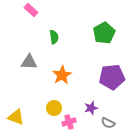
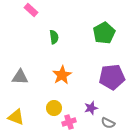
gray triangle: moved 9 px left, 15 px down
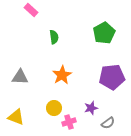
gray semicircle: rotated 64 degrees counterclockwise
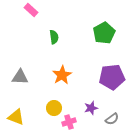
gray semicircle: moved 4 px right, 4 px up
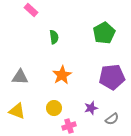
yellow triangle: moved 1 px right, 6 px up
pink cross: moved 4 px down
